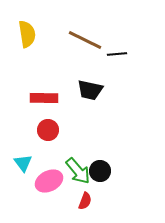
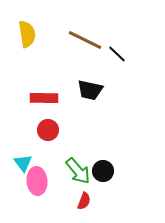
black line: rotated 48 degrees clockwise
black circle: moved 3 px right
pink ellipse: moved 12 px left; rotated 68 degrees counterclockwise
red semicircle: moved 1 px left
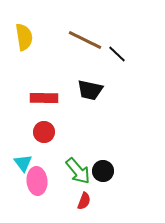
yellow semicircle: moved 3 px left, 3 px down
red circle: moved 4 px left, 2 px down
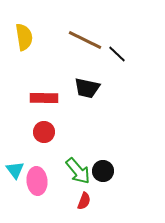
black trapezoid: moved 3 px left, 2 px up
cyan triangle: moved 8 px left, 7 px down
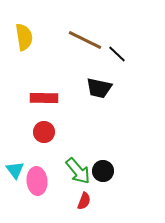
black trapezoid: moved 12 px right
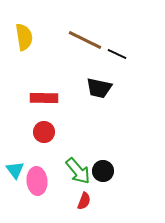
black line: rotated 18 degrees counterclockwise
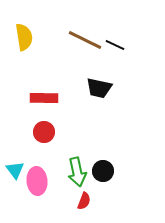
black line: moved 2 px left, 9 px up
green arrow: moved 1 px left, 1 px down; rotated 28 degrees clockwise
